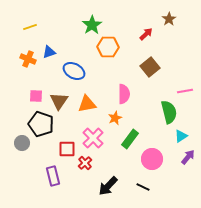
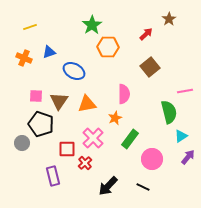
orange cross: moved 4 px left, 1 px up
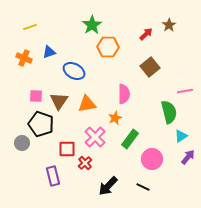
brown star: moved 6 px down
pink cross: moved 2 px right, 1 px up
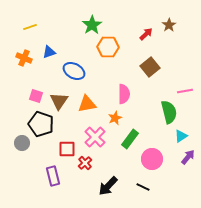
pink square: rotated 16 degrees clockwise
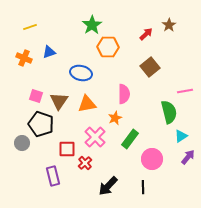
blue ellipse: moved 7 px right, 2 px down; rotated 15 degrees counterclockwise
black line: rotated 64 degrees clockwise
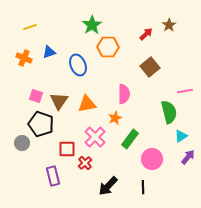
blue ellipse: moved 3 px left, 8 px up; rotated 55 degrees clockwise
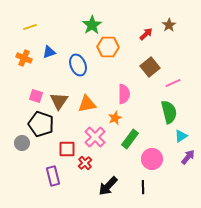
pink line: moved 12 px left, 8 px up; rotated 14 degrees counterclockwise
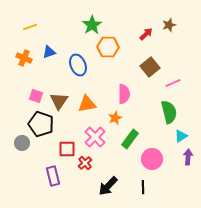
brown star: rotated 16 degrees clockwise
purple arrow: rotated 35 degrees counterclockwise
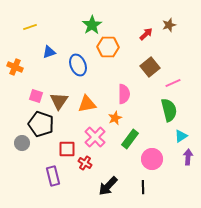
orange cross: moved 9 px left, 9 px down
green semicircle: moved 2 px up
red cross: rotated 16 degrees counterclockwise
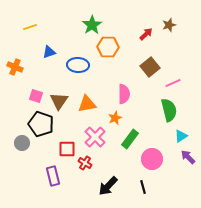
blue ellipse: rotated 65 degrees counterclockwise
purple arrow: rotated 49 degrees counterclockwise
black line: rotated 16 degrees counterclockwise
